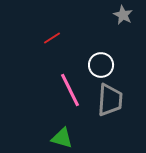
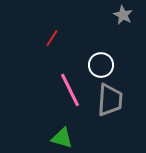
red line: rotated 24 degrees counterclockwise
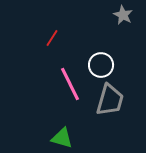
pink line: moved 6 px up
gray trapezoid: rotated 12 degrees clockwise
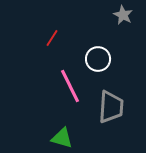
white circle: moved 3 px left, 6 px up
pink line: moved 2 px down
gray trapezoid: moved 1 px right, 7 px down; rotated 12 degrees counterclockwise
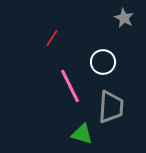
gray star: moved 1 px right, 3 px down
white circle: moved 5 px right, 3 px down
green triangle: moved 20 px right, 4 px up
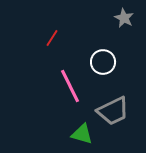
gray trapezoid: moved 2 px right, 4 px down; rotated 60 degrees clockwise
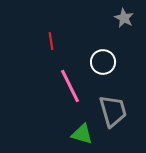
red line: moved 1 px left, 3 px down; rotated 42 degrees counterclockwise
gray trapezoid: rotated 80 degrees counterclockwise
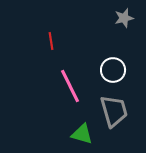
gray star: rotated 30 degrees clockwise
white circle: moved 10 px right, 8 px down
gray trapezoid: moved 1 px right
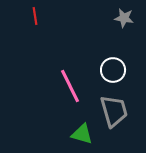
gray star: rotated 24 degrees clockwise
red line: moved 16 px left, 25 px up
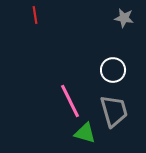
red line: moved 1 px up
pink line: moved 15 px down
green triangle: moved 3 px right, 1 px up
